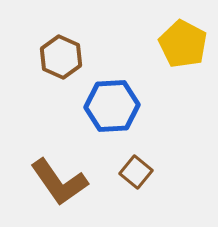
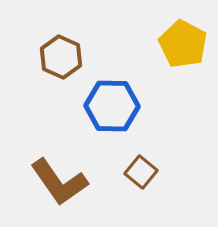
blue hexagon: rotated 4 degrees clockwise
brown square: moved 5 px right
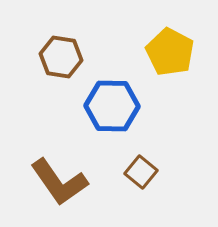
yellow pentagon: moved 13 px left, 8 px down
brown hexagon: rotated 15 degrees counterclockwise
